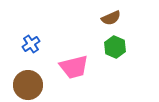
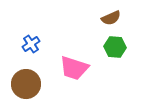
green hexagon: rotated 20 degrees counterclockwise
pink trapezoid: moved 1 px down; rotated 32 degrees clockwise
brown circle: moved 2 px left, 1 px up
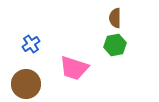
brown semicircle: moved 4 px right; rotated 114 degrees clockwise
green hexagon: moved 2 px up; rotated 15 degrees counterclockwise
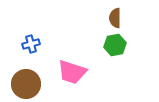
blue cross: rotated 18 degrees clockwise
pink trapezoid: moved 2 px left, 4 px down
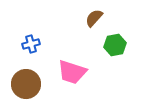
brown semicircle: moved 21 px left; rotated 42 degrees clockwise
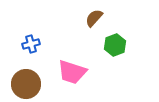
green hexagon: rotated 10 degrees counterclockwise
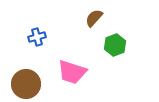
blue cross: moved 6 px right, 7 px up
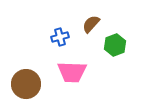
brown semicircle: moved 3 px left, 6 px down
blue cross: moved 23 px right
pink trapezoid: rotated 16 degrees counterclockwise
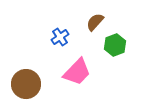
brown semicircle: moved 4 px right, 2 px up
blue cross: rotated 18 degrees counterclockwise
pink trapezoid: moved 5 px right; rotated 48 degrees counterclockwise
